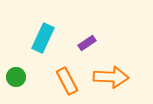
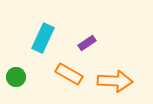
orange arrow: moved 4 px right, 4 px down
orange rectangle: moved 2 px right, 7 px up; rotated 32 degrees counterclockwise
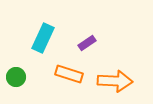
orange rectangle: rotated 12 degrees counterclockwise
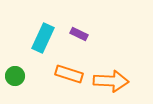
purple rectangle: moved 8 px left, 9 px up; rotated 60 degrees clockwise
green circle: moved 1 px left, 1 px up
orange arrow: moved 4 px left
